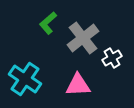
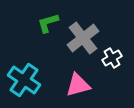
green L-shape: rotated 25 degrees clockwise
cyan cross: moved 1 px left, 1 px down
pink triangle: rotated 12 degrees counterclockwise
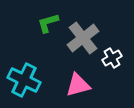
cyan cross: rotated 8 degrees counterclockwise
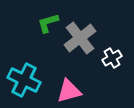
gray cross: moved 3 px left
pink triangle: moved 9 px left, 6 px down
